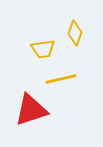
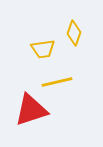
yellow diamond: moved 1 px left
yellow line: moved 4 px left, 3 px down
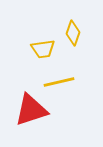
yellow diamond: moved 1 px left
yellow line: moved 2 px right
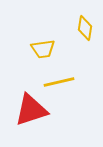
yellow diamond: moved 12 px right, 5 px up; rotated 10 degrees counterclockwise
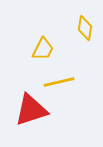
yellow trapezoid: rotated 55 degrees counterclockwise
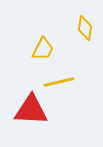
red triangle: rotated 21 degrees clockwise
